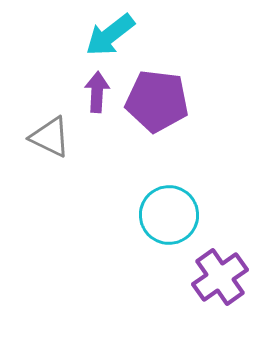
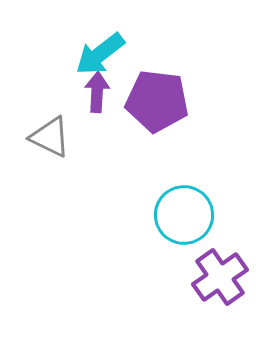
cyan arrow: moved 10 px left, 19 px down
cyan circle: moved 15 px right
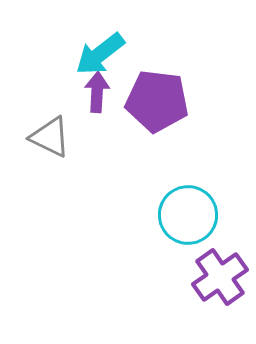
cyan circle: moved 4 px right
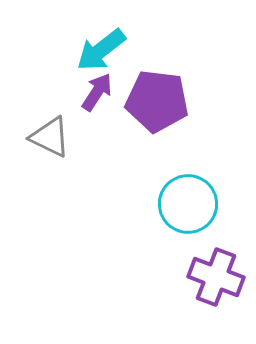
cyan arrow: moved 1 px right, 4 px up
purple arrow: rotated 30 degrees clockwise
cyan circle: moved 11 px up
purple cross: moved 4 px left; rotated 34 degrees counterclockwise
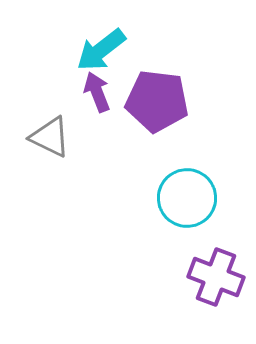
purple arrow: rotated 54 degrees counterclockwise
cyan circle: moved 1 px left, 6 px up
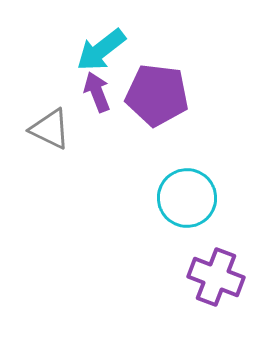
purple pentagon: moved 6 px up
gray triangle: moved 8 px up
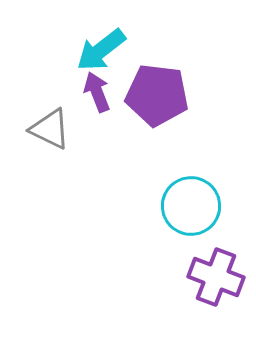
cyan circle: moved 4 px right, 8 px down
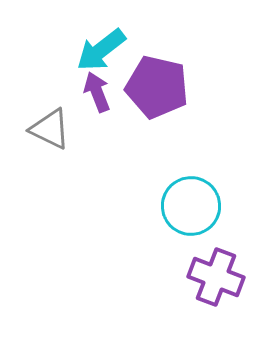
purple pentagon: moved 8 px up; rotated 6 degrees clockwise
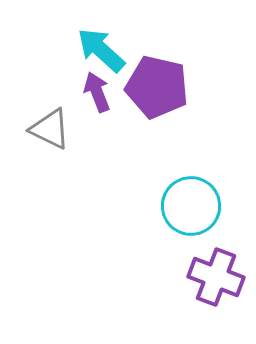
cyan arrow: rotated 80 degrees clockwise
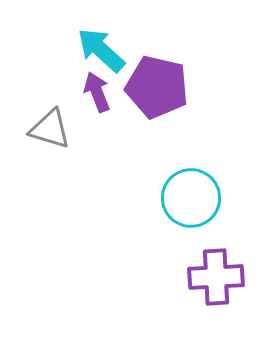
gray triangle: rotated 9 degrees counterclockwise
cyan circle: moved 8 px up
purple cross: rotated 24 degrees counterclockwise
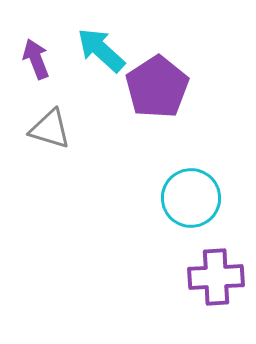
purple pentagon: rotated 26 degrees clockwise
purple arrow: moved 61 px left, 33 px up
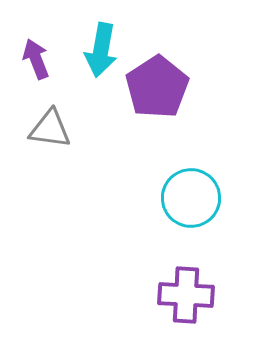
cyan arrow: rotated 122 degrees counterclockwise
gray triangle: rotated 9 degrees counterclockwise
purple cross: moved 30 px left, 18 px down; rotated 6 degrees clockwise
